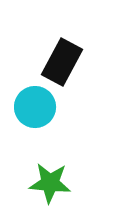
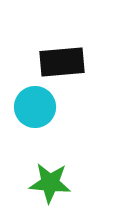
black rectangle: rotated 57 degrees clockwise
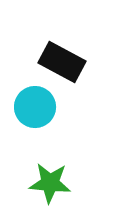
black rectangle: rotated 33 degrees clockwise
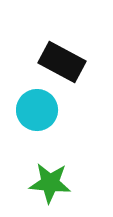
cyan circle: moved 2 px right, 3 px down
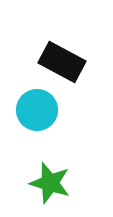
green star: rotated 12 degrees clockwise
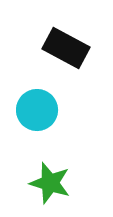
black rectangle: moved 4 px right, 14 px up
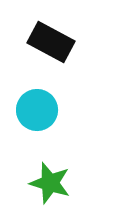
black rectangle: moved 15 px left, 6 px up
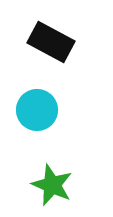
green star: moved 2 px right, 2 px down; rotated 6 degrees clockwise
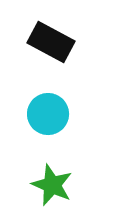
cyan circle: moved 11 px right, 4 px down
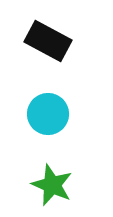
black rectangle: moved 3 px left, 1 px up
